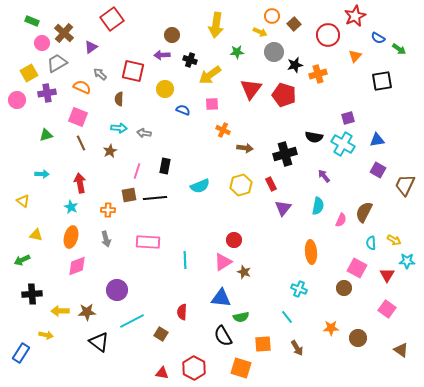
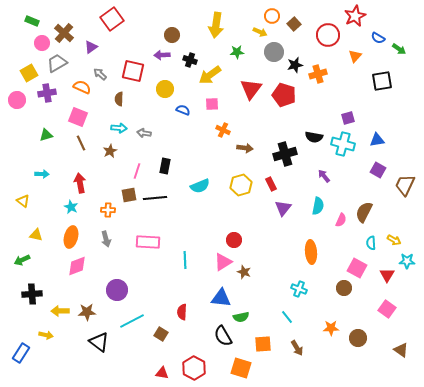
cyan cross at (343, 144): rotated 15 degrees counterclockwise
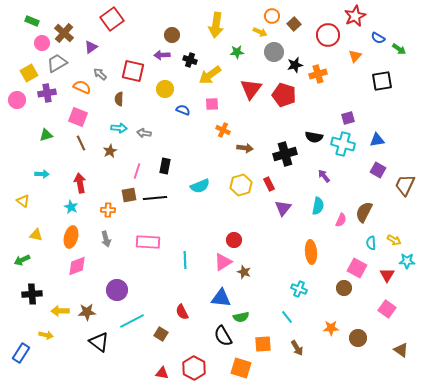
red rectangle at (271, 184): moved 2 px left
red semicircle at (182, 312): rotated 28 degrees counterclockwise
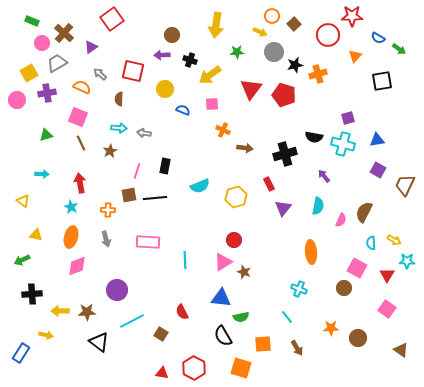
red star at (355, 16): moved 3 px left; rotated 25 degrees clockwise
yellow hexagon at (241, 185): moved 5 px left, 12 px down
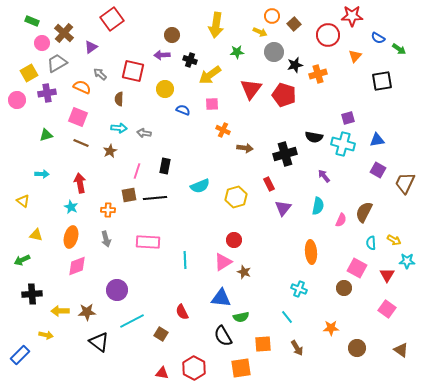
brown line at (81, 143): rotated 42 degrees counterclockwise
brown trapezoid at (405, 185): moved 2 px up
brown circle at (358, 338): moved 1 px left, 10 px down
blue rectangle at (21, 353): moved 1 px left, 2 px down; rotated 12 degrees clockwise
orange square at (241, 368): rotated 25 degrees counterclockwise
